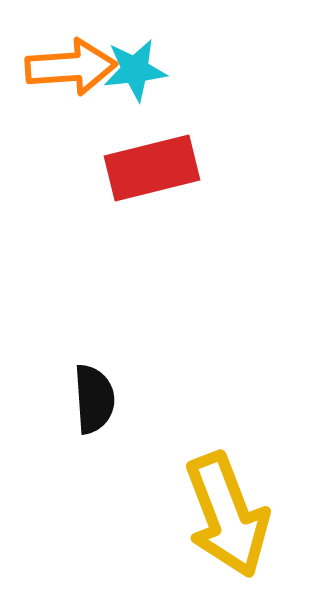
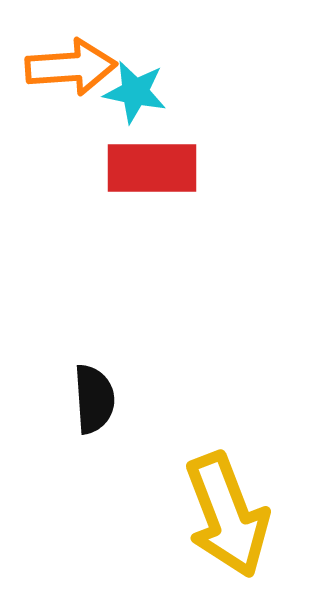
cyan star: moved 22 px down; rotated 18 degrees clockwise
red rectangle: rotated 14 degrees clockwise
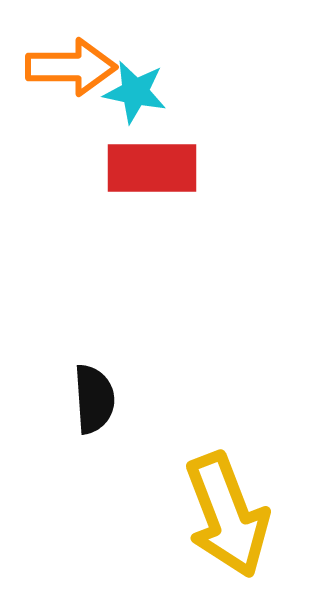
orange arrow: rotated 4 degrees clockwise
